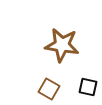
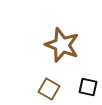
brown star: rotated 12 degrees clockwise
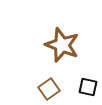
brown square: rotated 25 degrees clockwise
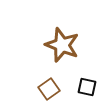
black square: moved 1 px left
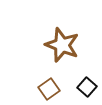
black square: rotated 30 degrees clockwise
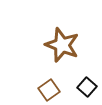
brown square: moved 1 px down
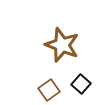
black square: moved 6 px left, 3 px up
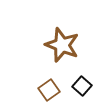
black square: moved 1 px right, 2 px down
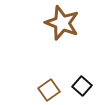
brown star: moved 22 px up
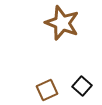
brown square: moved 2 px left; rotated 10 degrees clockwise
